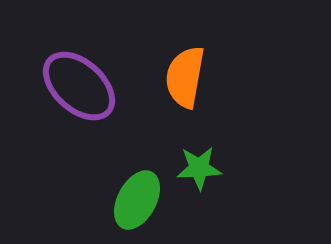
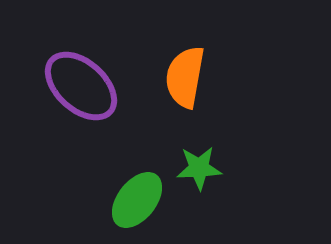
purple ellipse: moved 2 px right
green ellipse: rotated 10 degrees clockwise
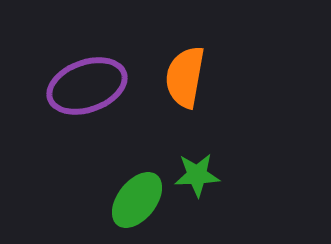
purple ellipse: moved 6 px right; rotated 62 degrees counterclockwise
green star: moved 2 px left, 7 px down
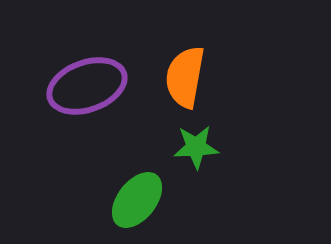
green star: moved 1 px left, 28 px up
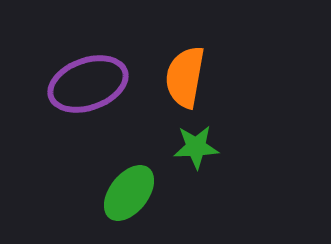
purple ellipse: moved 1 px right, 2 px up
green ellipse: moved 8 px left, 7 px up
